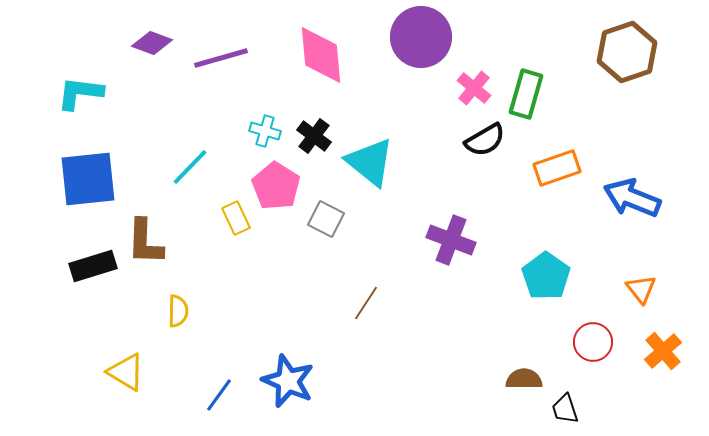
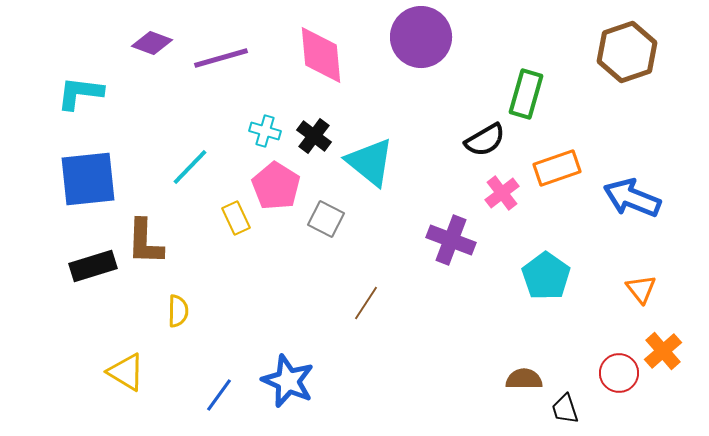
pink cross: moved 28 px right, 105 px down; rotated 12 degrees clockwise
red circle: moved 26 px right, 31 px down
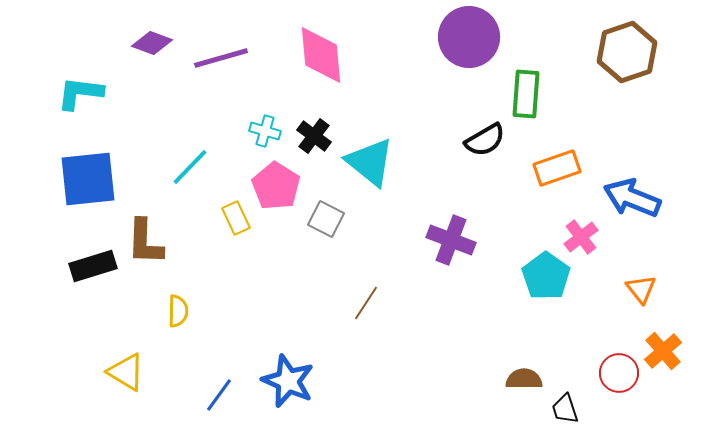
purple circle: moved 48 px right
green rectangle: rotated 12 degrees counterclockwise
pink cross: moved 79 px right, 44 px down
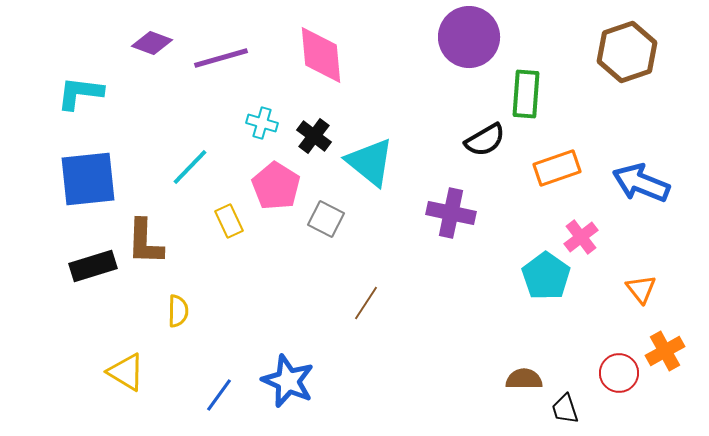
cyan cross: moved 3 px left, 8 px up
blue arrow: moved 9 px right, 15 px up
yellow rectangle: moved 7 px left, 3 px down
purple cross: moved 27 px up; rotated 9 degrees counterclockwise
orange cross: moved 2 px right; rotated 12 degrees clockwise
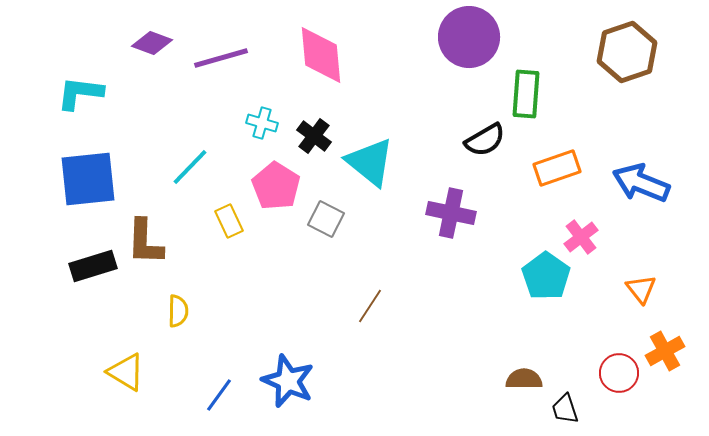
brown line: moved 4 px right, 3 px down
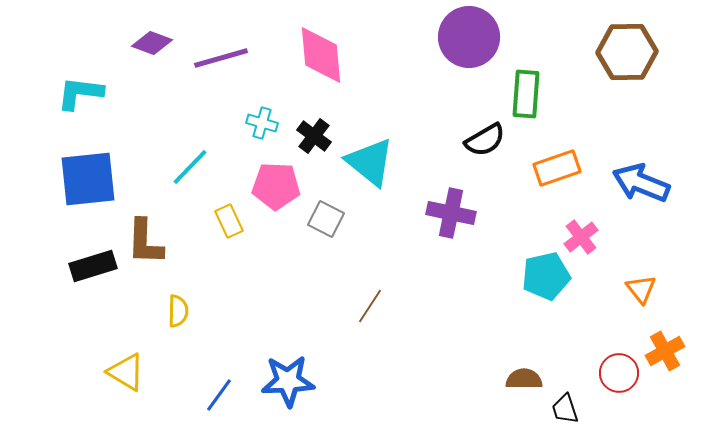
brown hexagon: rotated 18 degrees clockwise
pink pentagon: rotated 30 degrees counterclockwise
cyan pentagon: rotated 24 degrees clockwise
blue star: rotated 26 degrees counterclockwise
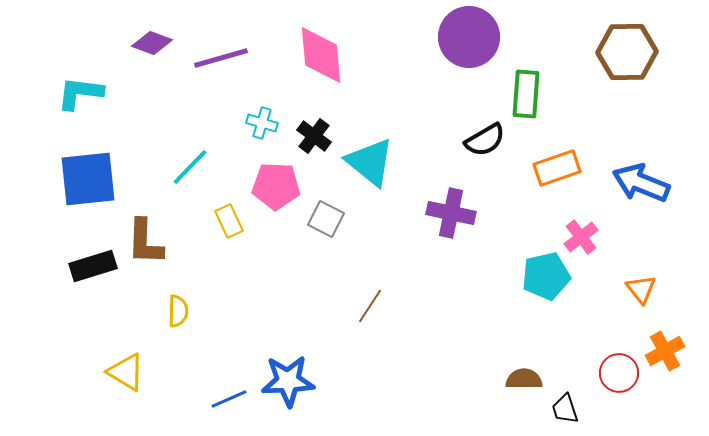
blue line: moved 10 px right, 4 px down; rotated 30 degrees clockwise
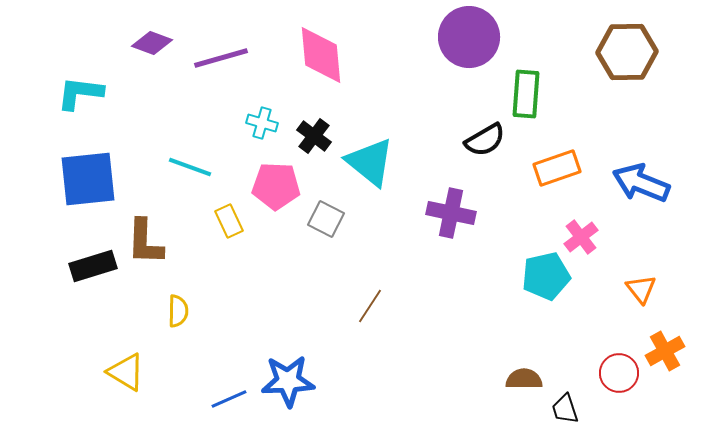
cyan line: rotated 66 degrees clockwise
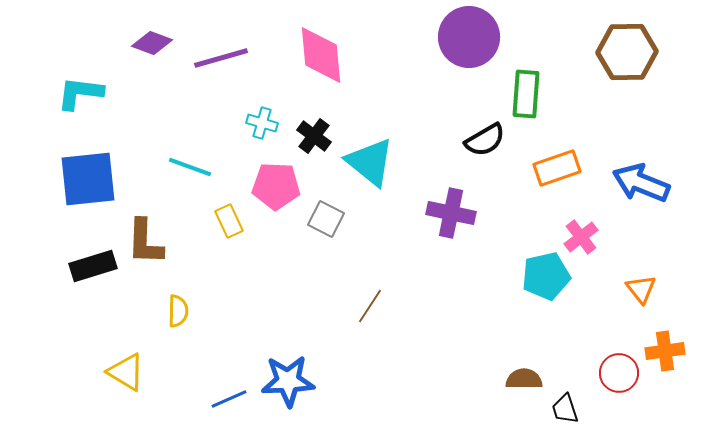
orange cross: rotated 21 degrees clockwise
